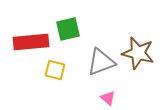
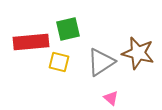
gray triangle: rotated 12 degrees counterclockwise
yellow square: moved 4 px right, 8 px up
pink triangle: moved 3 px right
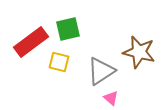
red rectangle: rotated 32 degrees counterclockwise
brown star: moved 1 px right, 1 px up
gray triangle: moved 9 px down
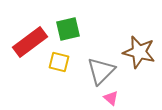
red rectangle: moved 1 px left
gray triangle: rotated 12 degrees counterclockwise
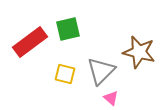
yellow square: moved 6 px right, 12 px down
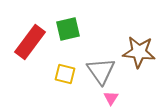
red rectangle: rotated 16 degrees counterclockwise
brown star: rotated 8 degrees counterclockwise
gray triangle: rotated 20 degrees counterclockwise
pink triangle: rotated 21 degrees clockwise
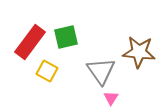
green square: moved 2 px left, 8 px down
yellow square: moved 18 px left, 3 px up; rotated 15 degrees clockwise
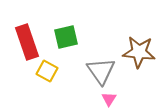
red rectangle: moved 3 px left; rotated 56 degrees counterclockwise
pink triangle: moved 2 px left, 1 px down
